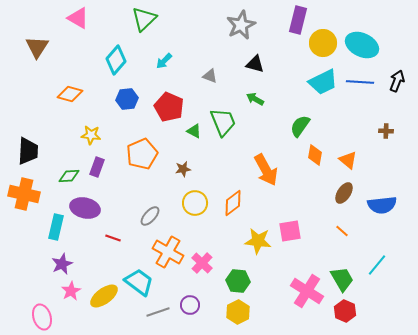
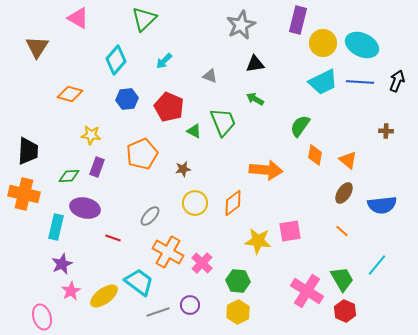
black triangle at (255, 64): rotated 24 degrees counterclockwise
orange arrow at (266, 170): rotated 56 degrees counterclockwise
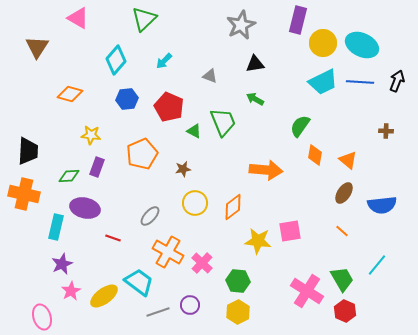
orange diamond at (233, 203): moved 4 px down
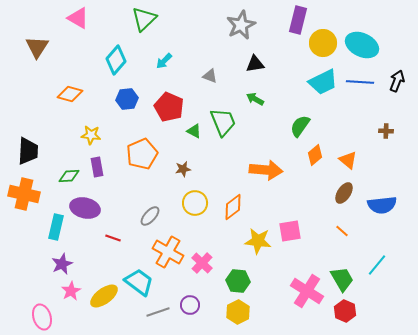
orange diamond at (315, 155): rotated 40 degrees clockwise
purple rectangle at (97, 167): rotated 30 degrees counterclockwise
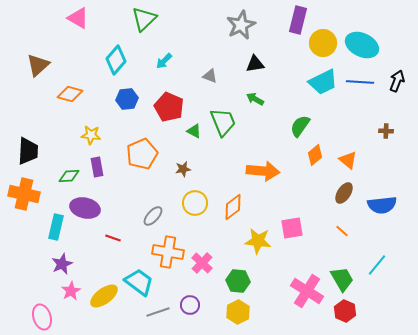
brown triangle at (37, 47): moved 1 px right, 18 px down; rotated 15 degrees clockwise
orange arrow at (266, 170): moved 3 px left, 1 px down
gray ellipse at (150, 216): moved 3 px right
pink square at (290, 231): moved 2 px right, 3 px up
orange cross at (168, 252): rotated 20 degrees counterclockwise
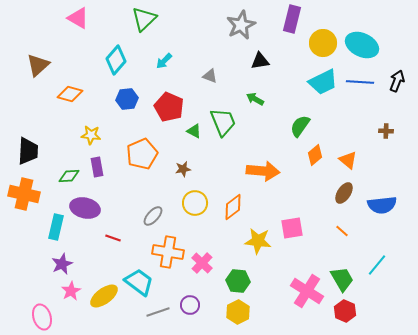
purple rectangle at (298, 20): moved 6 px left, 1 px up
black triangle at (255, 64): moved 5 px right, 3 px up
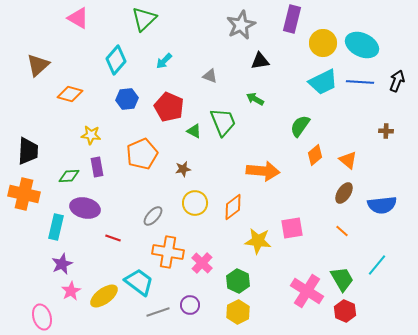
green hexagon at (238, 281): rotated 20 degrees clockwise
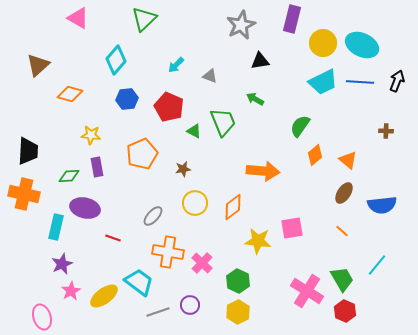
cyan arrow at (164, 61): moved 12 px right, 4 px down
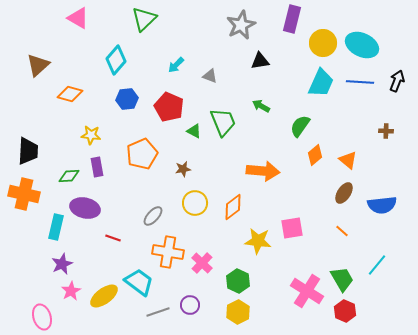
cyan trapezoid at (323, 82): moved 2 px left, 1 px down; rotated 40 degrees counterclockwise
green arrow at (255, 99): moved 6 px right, 7 px down
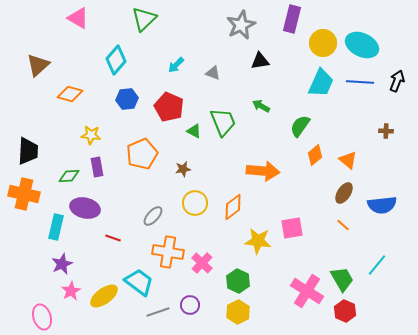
gray triangle at (210, 76): moved 3 px right, 3 px up
orange line at (342, 231): moved 1 px right, 6 px up
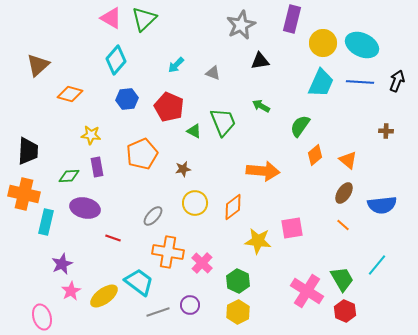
pink triangle at (78, 18): moved 33 px right
cyan rectangle at (56, 227): moved 10 px left, 5 px up
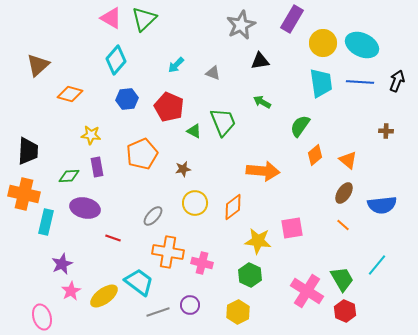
purple rectangle at (292, 19): rotated 16 degrees clockwise
cyan trapezoid at (321, 83): rotated 32 degrees counterclockwise
green arrow at (261, 106): moved 1 px right, 4 px up
pink cross at (202, 263): rotated 30 degrees counterclockwise
green hexagon at (238, 281): moved 12 px right, 6 px up
